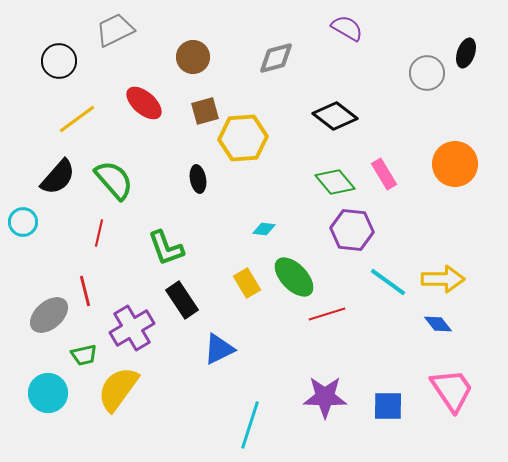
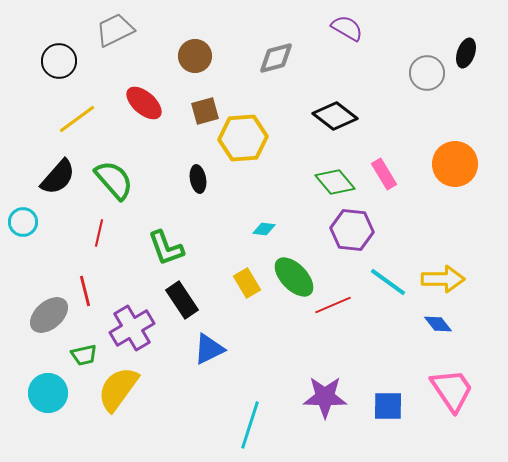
brown circle at (193, 57): moved 2 px right, 1 px up
red line at (327, 314): moved 6 px right, 9 px up; rotated 6 degrees counterclockwise
blue triangle at (219, 349): moved 10 px left
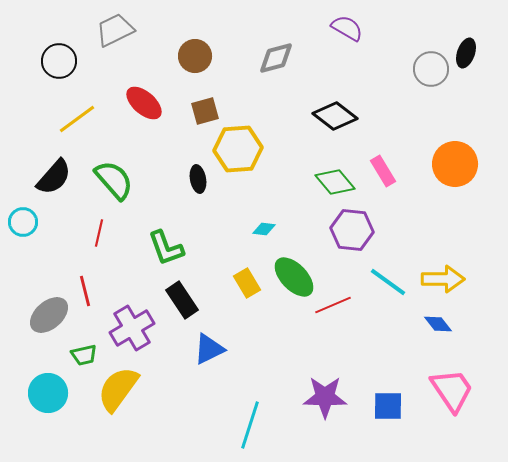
gray circle at (427, 73): moved 4 px right, 4 px up
yellow hexagon at (243, 138): moved 5 px left, 11 px down
pink rectangle at (384, 174): moved 1 px left, 3 px up
black semicircle at (58, 177): moved 4 px left
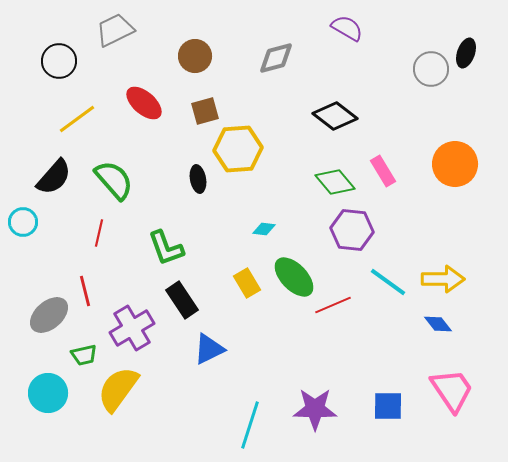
purple star at (325, 397): moved 10 px left, 12 px down
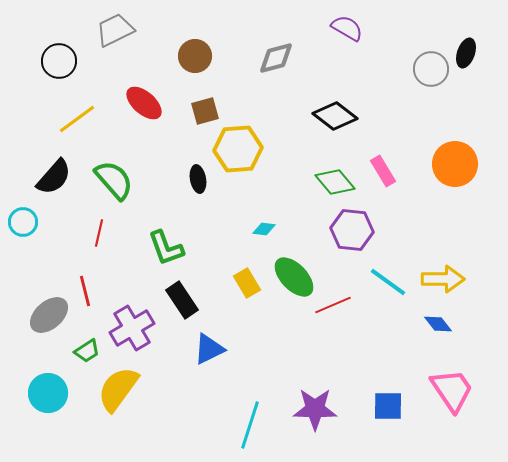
green trapezoid at (84, 355): moved 3 px right, 4 px up; rotated 20 degrees counterclockwise
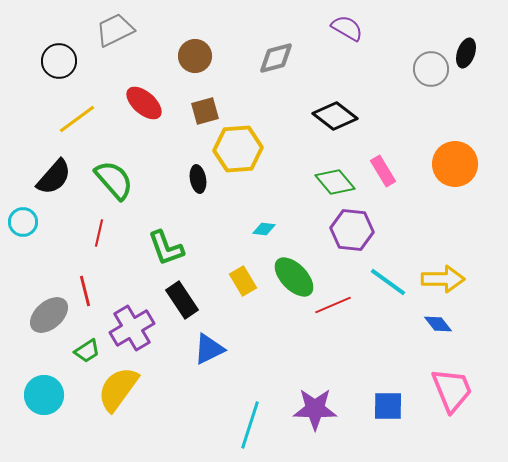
yellow rectangle at (247, 283): moved 4 px left, 2 px up
pink trapezoid at (452, 390): rotated 12 degrees clockwise
cyan circle at (48, 393): moved 4 px left, 2 px down
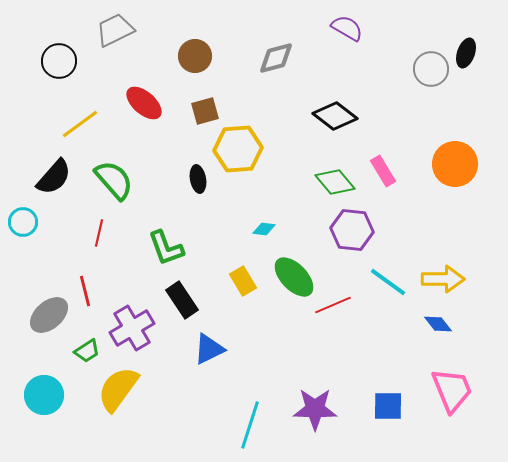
yellow line at (77, 119): moved 3 px right, 5 px down
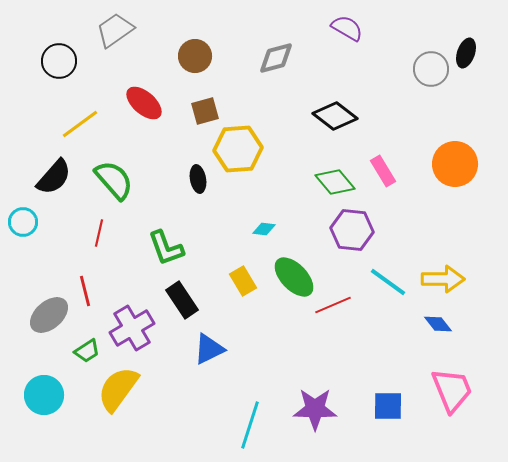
gray trapezoid at (115, 30): rotated 9 degrees counterclockwise
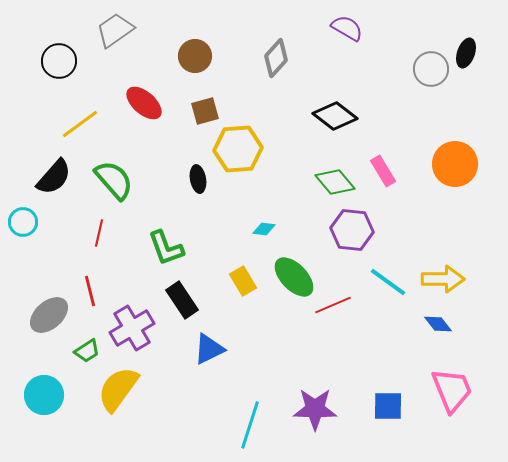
gray diamond at (276, 58): rotated 33 degrees counterclockwise
red line at (85, 291): moved 5 px right
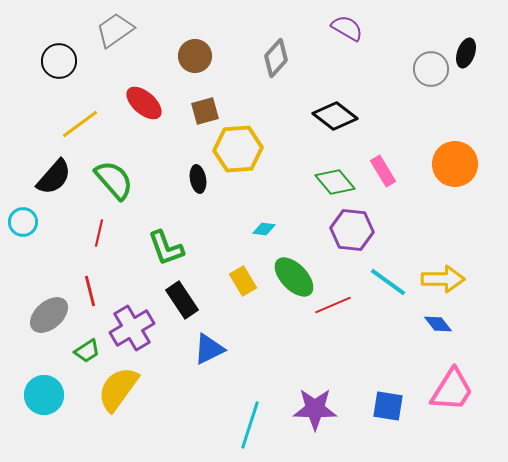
pink trapezoid at (452, 390): rotated 54 degrees clockwise
blue square at (388, 406): rotated 8 degrees clockwise
